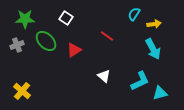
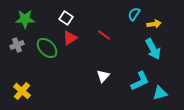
red line: moved 3 px left, 1 px up
green ellipse: moved 1 px right, 7 px down
red triangle: moved 4 px left, 12 px up
white triangle: moved 1 px left; rotated 32 degrees clockwise
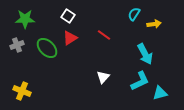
white square: moved 2 px right, 2 px up
cyan arrow: moved 8 px left, 5 px down
white triangle: moved 1 px down
yellow cross: rotated 18 degrees counterclockwise
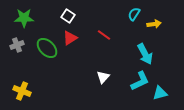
green star: moved 1 px left, 1 px up
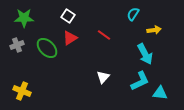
cyan semicircle: moved 1 px left
yellow arrow: moved 6 px down
cyan triangle: rotated 21 degrees clockwise
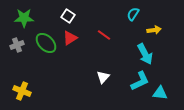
green ellipse: moved 1 px left, 5 px up
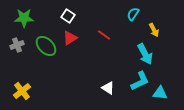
yellow arrow: rotated 72 degrees clockwise
green ellipse: moved 3 px down
white triangle: moved 5 px right, 11 px down; rotated 40 degrees counterclockwise
yellow cross: rotated 30 degrees clockwise
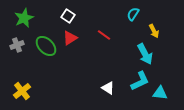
green star: rotated 24 degrees counterclockwise
yellow arrow: moved 1 px down
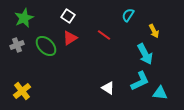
cyan semicircle: moved 5 px left, 1 px down
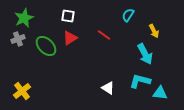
white square: rotated 24 degrees counterclockwise
gray cross: moved 1 px right, 6 px up
cyan L-shape: rotated 140 degrees counterclockwise
